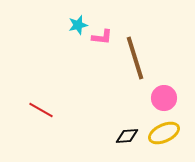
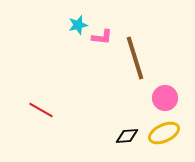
pink circle: moved 1 px right
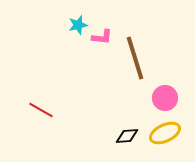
yellow ellipse: moved 1 px right
